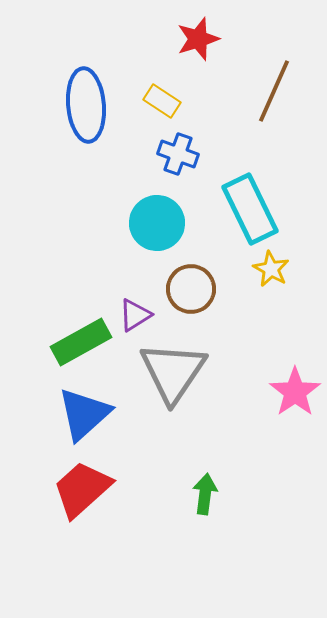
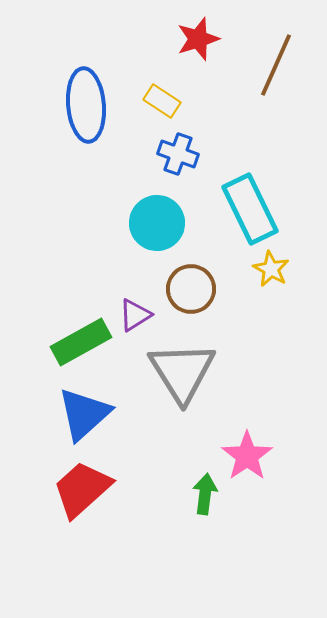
brown line: moved 2 px right, 26 px up
gray triangle: moved 9 px right; rotated 6 degrees counterclockwise
pink star: moved 48 px left, 64 px down
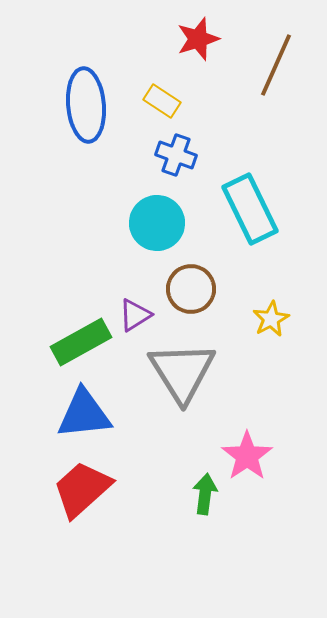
blue cross: moved 2 px left, 1 px down
yellow star: moved 50 px down; rotated 15 degrees clockwise
blue triangle: rotated 36 degrees clockwise
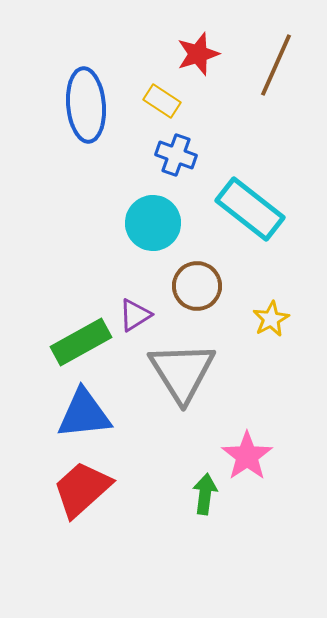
red star: moved 15 px down
cyan rectangle: rotated 26 degrees counterclockwise
cyan circle: moved 4 px left
brown circle: moved 6 px right, 3 px up
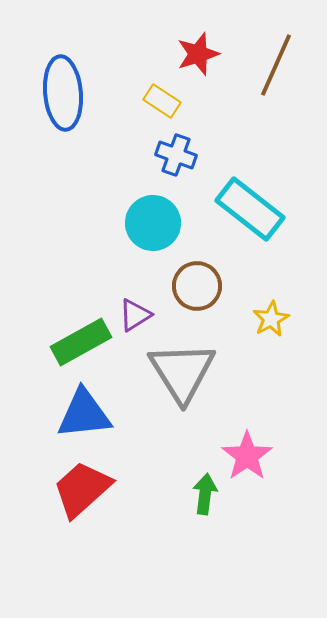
blue ellipse: moved 23 px left, 12 px up
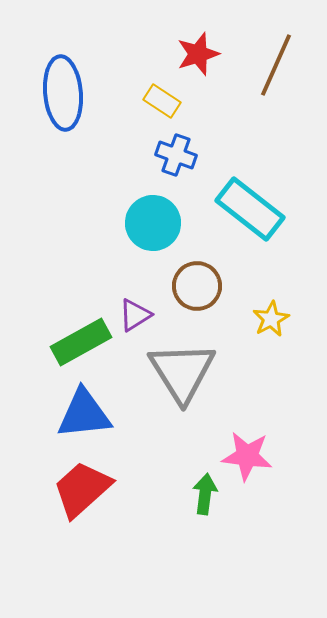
pink star: rotated 30 degrees counterclockwise
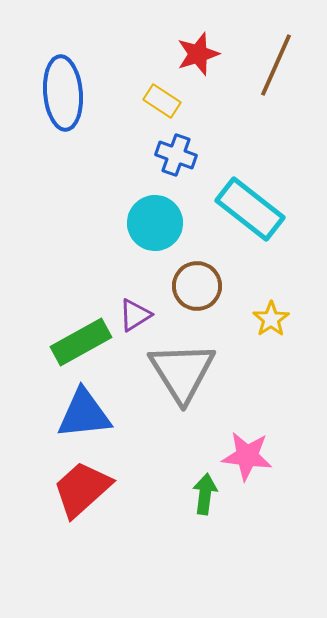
cyan circle: moved 2 px right
yellow star: rotated 6 degrees counterclockwise
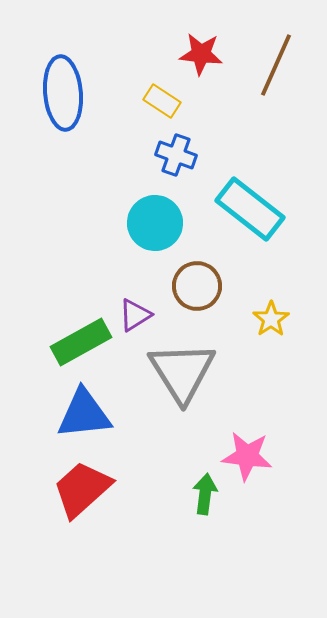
red star: moved 3 px right; rotated 24 degrees clockwise
